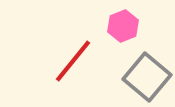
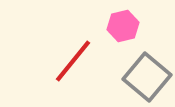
pink hexagon: rotated 8 degrees clockwise
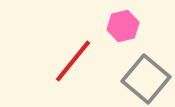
gray square: moved 1 px left, 2 px down
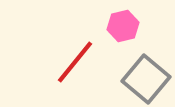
red line: moved 2 px right, 1 px down
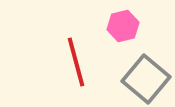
red line: moved 1 px right; rotated 54 degrees counterclockwise
